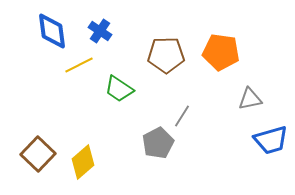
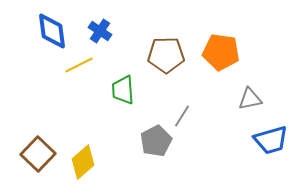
green trapezoid: moved 4 px right, 1 px down; rotated 52 degrees clockwise
gray pentagon: moved 2 px left, 2 px up
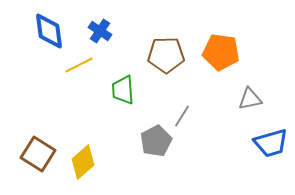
blue diamond: moved 3 px left
blue trapezoid: moved 3 px down
brown square: rotated 12 degrees counterclockwise
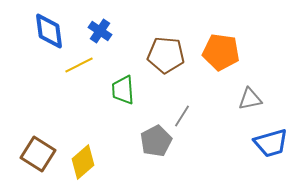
brown pentagon: rotated 6 degrees clockwise
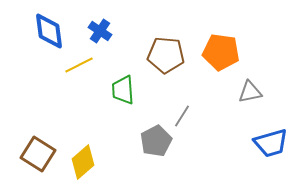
gray triangle: moved 7 px up
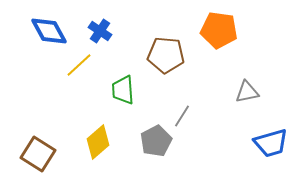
blue diamond: rotated 21 degrees counterclockwise
orange pentagon: moved 2 px left, 22 px up
yellow line: rotated 16 degrees counterclockwise
gray triangle: moved 3 px left
yellow diamond: moved 15 px right, 20 px up
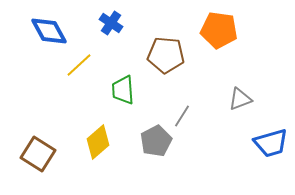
blue cross: moved 11 px right, 8 px up
gray triangle: moved 7 px left, 7 px down; rotated 10 degrees counterclockwise
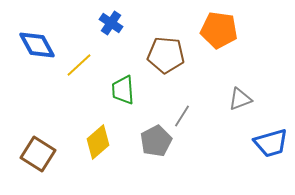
blue diamond: moved 12 px left, 14 px down
